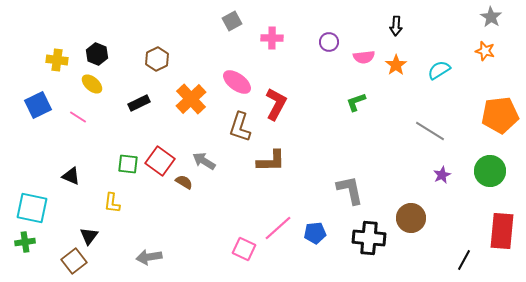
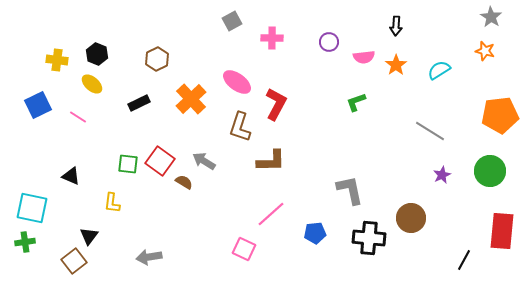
pink line at (278, 228): moved 7 px left, 14 px up
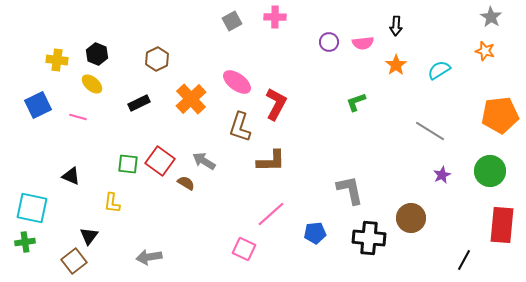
pink cross at (272, 38): moved 3 px right, 21 px up
pink semicircle at (364, 57): moved 1 px left, 14 px up
pink line at (78, 117): rotated 18 degrees counterclockwise
brown semicircle at (184, 182): moved 2 px right, 1 px down
red rectangle at (502, 231): moved 6 px up
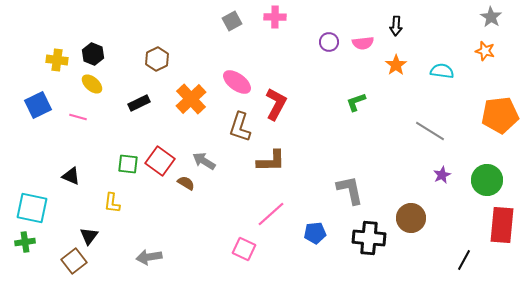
black hexagon at (97, 54): moved 4 px left
cyan semicircle at (439, 70): moved 3 px right, 1 px down; rotated 40 degrees clockwise
green circle at (490, 171): moved 3 px left, 9 px down
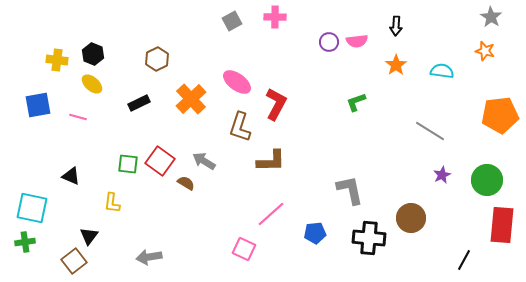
pink semicircle at (363, 43): moved 6 px left, 2 px up
blue square at (38, 105): rotated 16 degrees clockwise
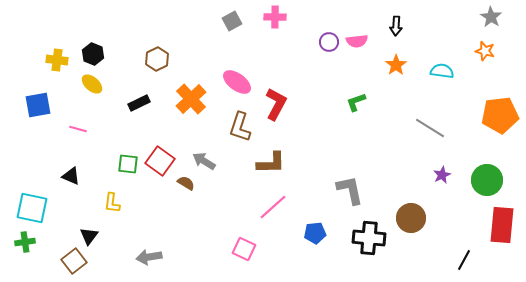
pink line at (78, 117): moved 12 px down
gray line at (430, 131): moved 3 px up
brown L-shape at (271, 161): moved 2 px down
pink line at (271, 214): moved 2 px right, 7 px up
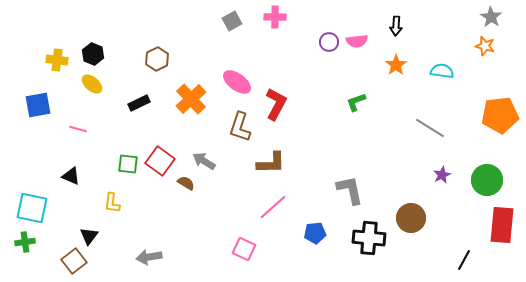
orange star at (485, 51): moved 5 px up
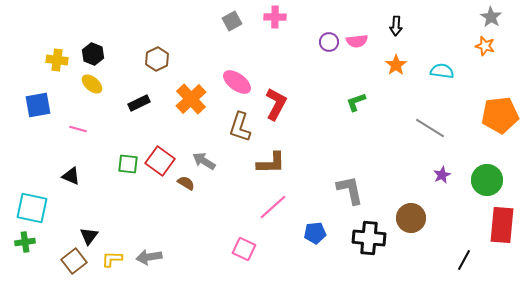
yellow L-shape at (112, 203): moved 56 px down; rotated 85 degrees clockwise
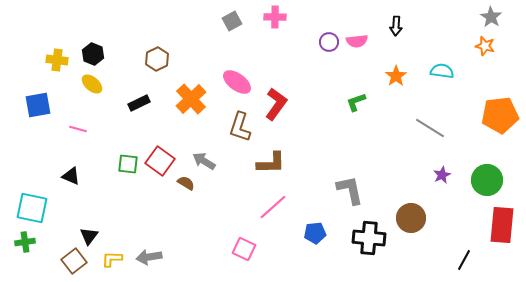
orange star at (396, 65): moved 11 px down
red L-shape at (276, 104): rotated 8 degrees clockwise
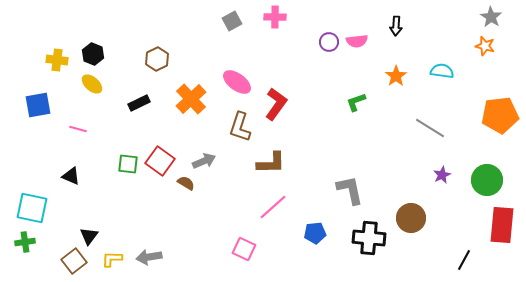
gray arrow at (204, 161): rotated 125 degrees clockwise
